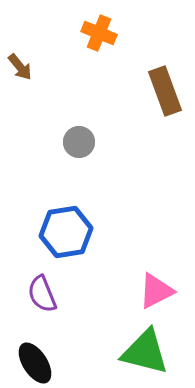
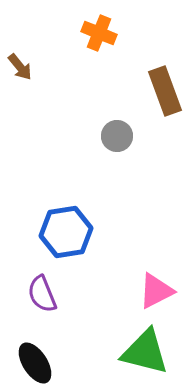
gray circle: moved 38 px right, 6 px up
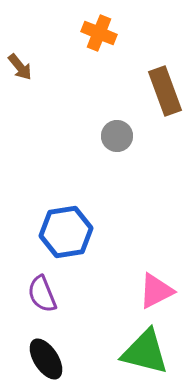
black ellipse: moved 11 px right, 4 px up
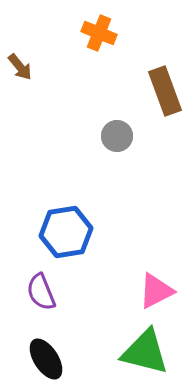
purple semicircle: moved 1 px left, 2 px up
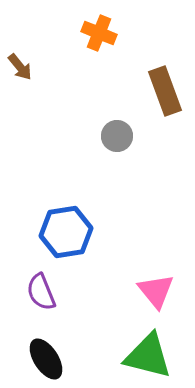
pink triangle: rotated 42 degrees counterclockwise
green triangle: moved 3 px right, 4 px down
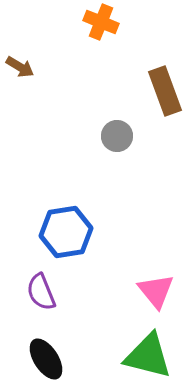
orange cross: moved 2 px right, 11 px up
brown arrow: rotated 20 degrees counterclockwise
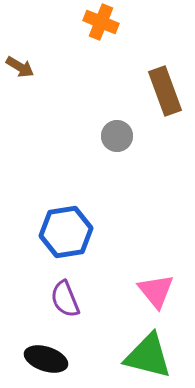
purple semicircle: moved 24 px right, 7 px down
black ellipse: rotated 39 degrees counterclockwise
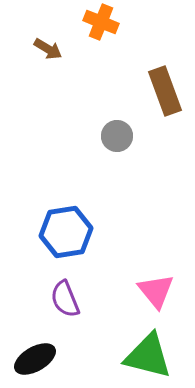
brown arrow: moved 28 px right, 18 px up
black ellipse: moved 11 px left; rotated 48 degrees counterclockwise
